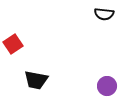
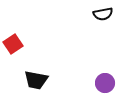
black semicircle: moved 1 px left; rotated 18 degrees counterclockwise
purple circle: moved 2 px left, 3 px up
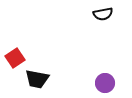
red square: moved 2 px right, 14 px down
black trapezoid: moved 1 px right, 1 px up
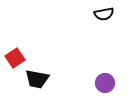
black semicircle: moved 1 px right
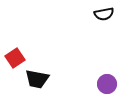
purple circle: moved 2 px right, 1 px down
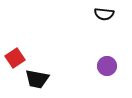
black semicircle: rotated 18 degrees clockwise
purple circle: moved 18 px up
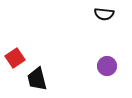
black trapezoid: rotated 65 degrees clockwise
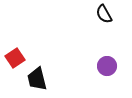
black semicircle: rotated 54 degrees clockwise
